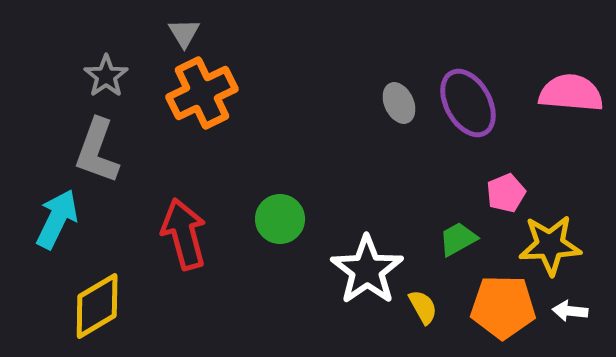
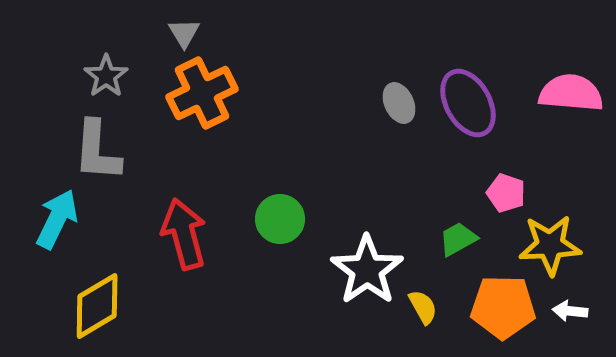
gray L-shape: rotated 16 degrees counterclockwise
pink pentagon: rotated 30 degrees counterclockwise
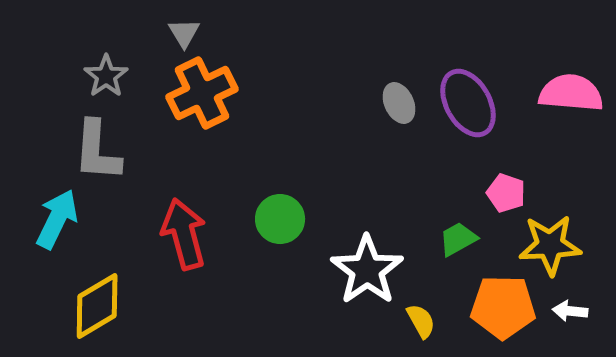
yellow semicircle: moved 2 px left, 14 px down
